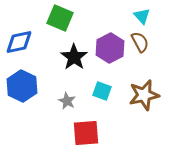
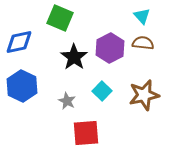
brown semicircle: moved 3 px right, 1 px down; rotated 55 degrees counterclockwise
cyan square: rotated 24 degrees clockwise
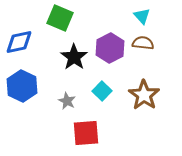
brown star: rotated 24 degrees counterclockwise
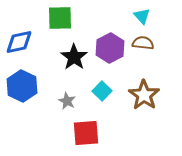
green square: rotated 24 degrees counterclockwise
